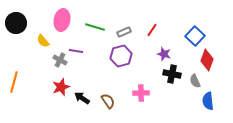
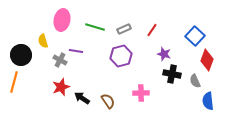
black circle: moved 5 px right, 32 px down
gray rectangle: moved 3 px up
yellow semicircle: rotated 24 degrees clockwise
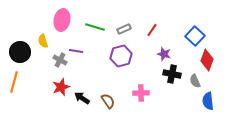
black circle: moved 1 px left, 3 px up
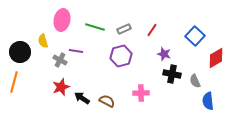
red diamond: moved 9 px right, 2 px up; rotated 40 degrees clockwise
brown semicircle: moved 1 px left; rotated 28 degrees counterclockwise
